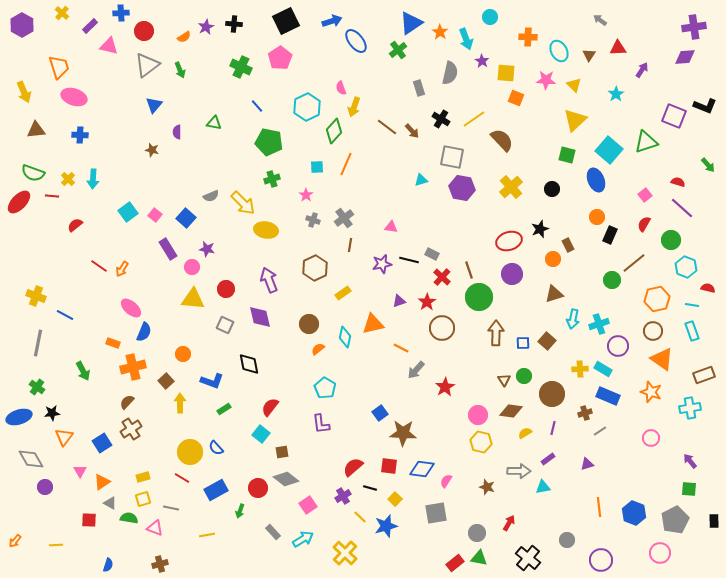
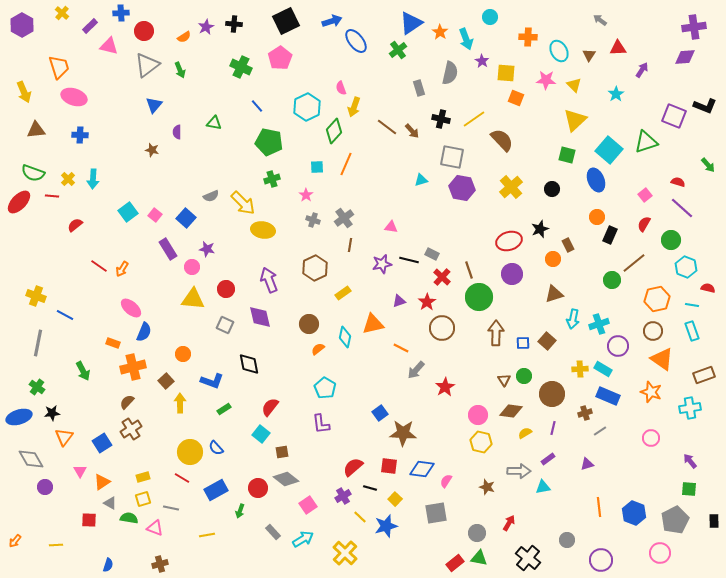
black cross at (441, 119): rotated 18 degrees counterclockwise
yellow ellipse at (266, 230): moved 3 px left
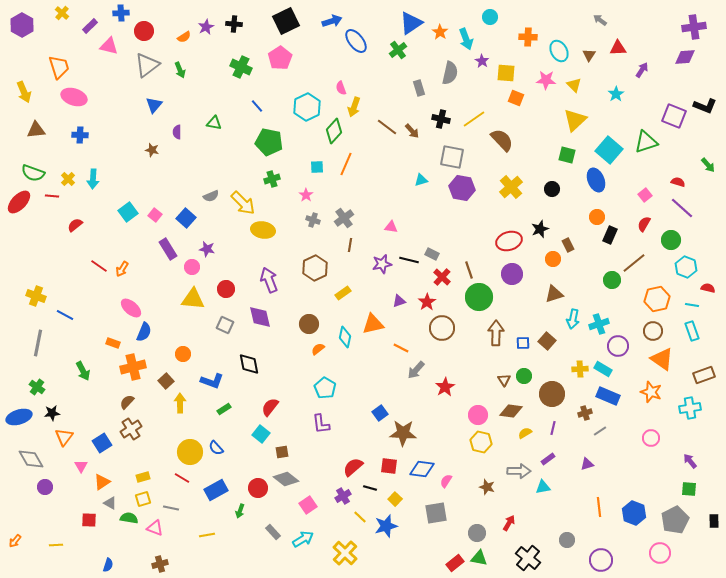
pink triangle at (80, 471): moved 1 px right, 5 px up
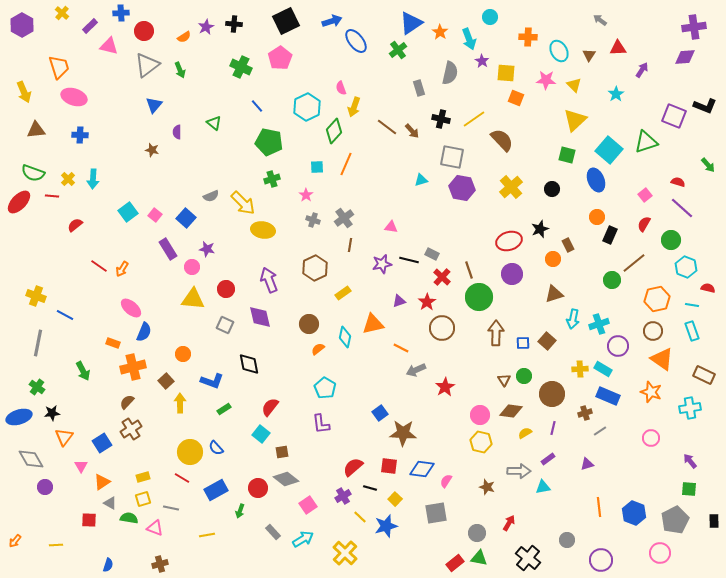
cyan arrow at (466, 39): moved 3 px right
green triangle at (214, 123): rotated 28 degrees clockwise
gray arrow at (416, 370): rotated 24 degrees clockwise
brown rectangle at (704, 375): rotated 45 degrees clockwise
pink circle at (478, 415): moved 2 px right
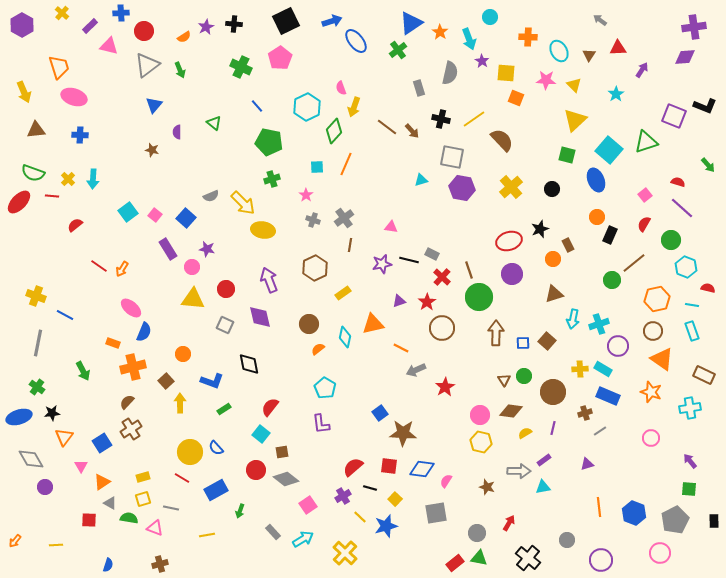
brown circle at (552, 394): moved 1 px right, 2 px up
purple rectangle at (548, 459): moved 4 px left, 1 px down
red circle at (258, 488): moved 2 px left, 18 px up
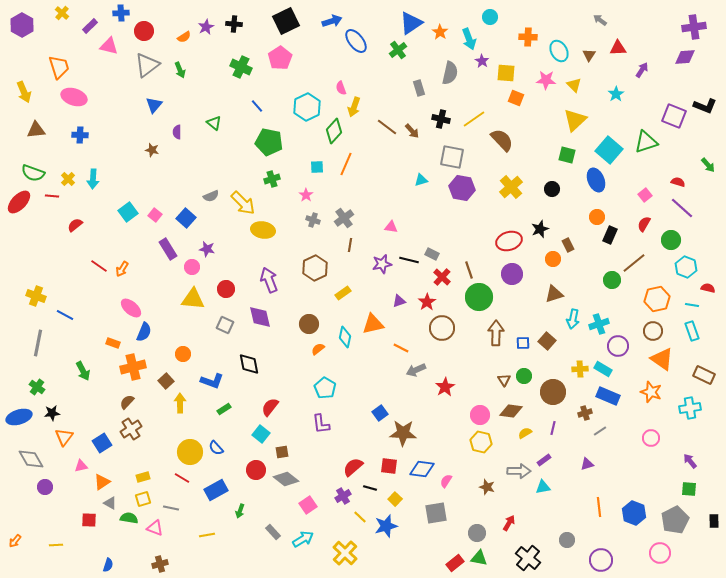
pink triangle at (81, 466): rotated 48 degrees clockwise
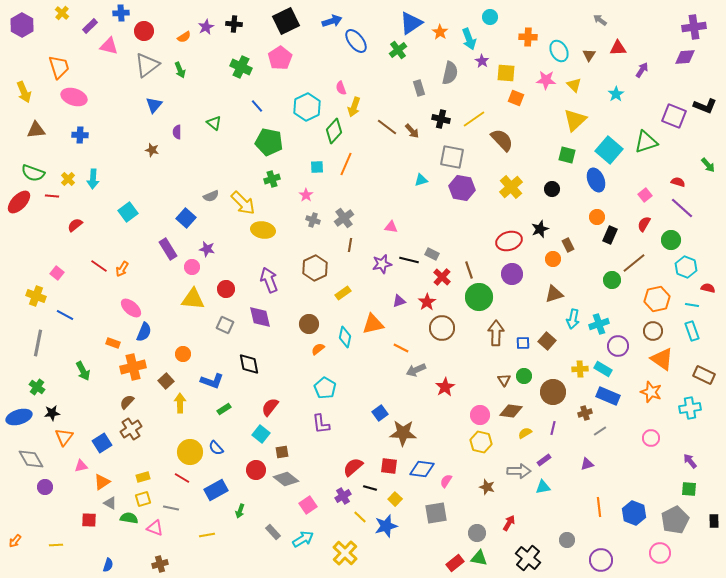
pink square at (155, 215): moved 98 px left, 58 px down
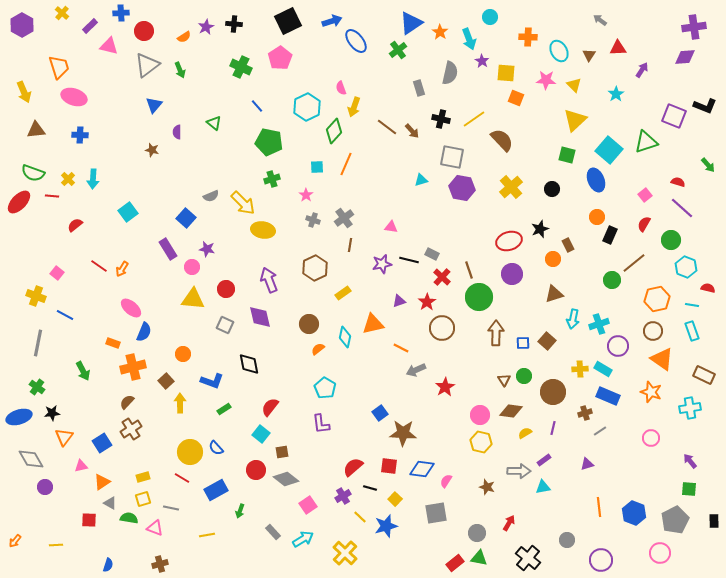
black square at (286, 21): moved 2 px right
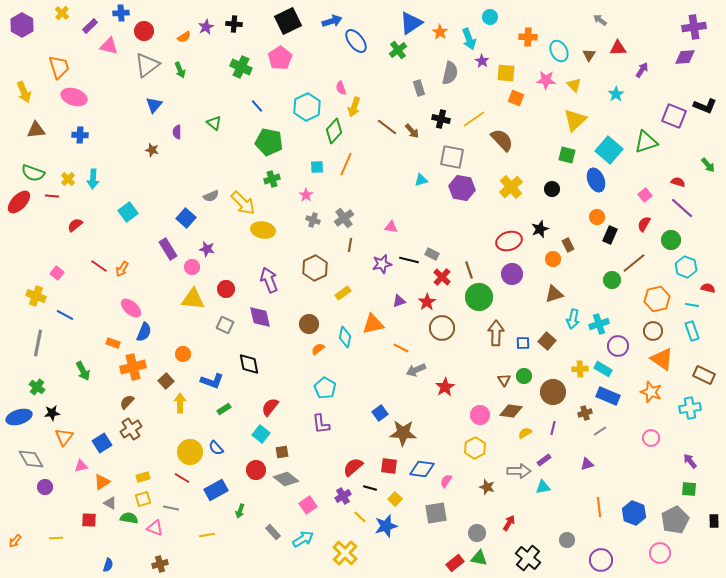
yellow hexagon at (481, 442): moved 6 px left, 6 px down; rotated 20 degrees clockwise
yellow line at (56, 545): moved 7 px up
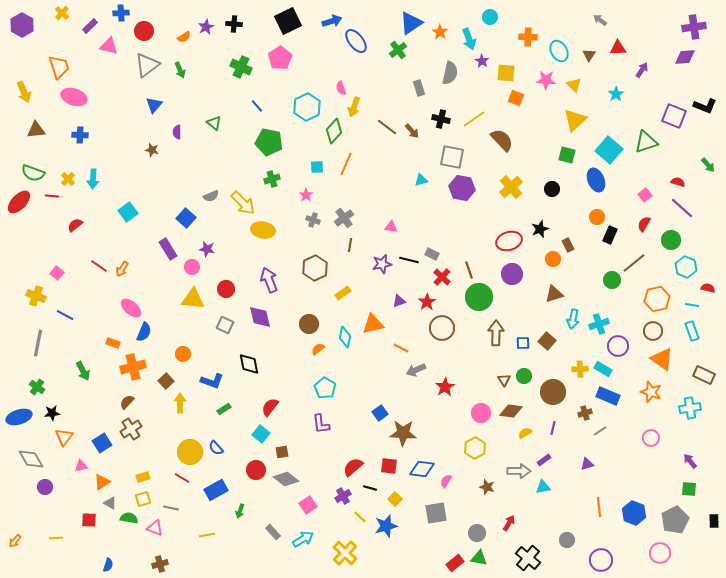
pink circle at (480, 415): moved 1 px right, 2 px up
